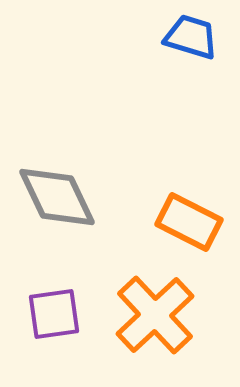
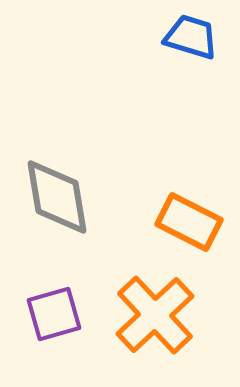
gray diamond: rotated 16 degrees clockwise
purple square: rotated 8 degrees counterclockwise
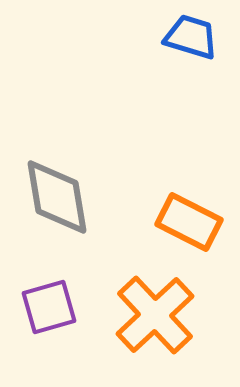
purple square: moved 5 px left, 7 px up
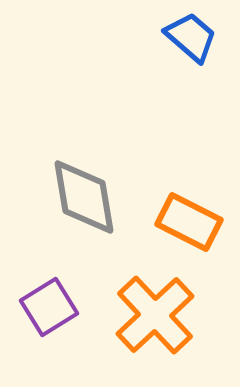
blue trapezoid: rotated 24 degrees clockwise
gray diamond: moved 27 px right
purple square: rotated 16 degrees counterclockwise
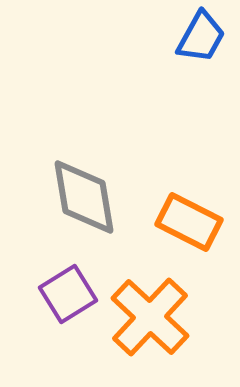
blue trapezoid: moved 10 px right; rotated 78 degrees clockwise
purple square: moved 19 px right, 13 px up
orange cross: moved 5 px left, 2 px down; rotated 4 degrees counterclockwise
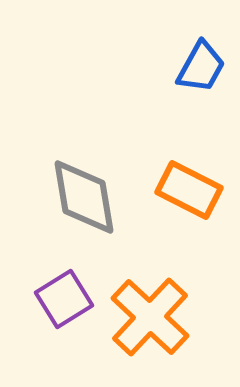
blue trapezoid: moved 30 px down
orange rectangle: moved 32 px up
purple square: moved 4 px left, 5 px down
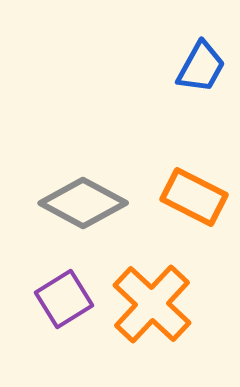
orange rectangle: moved 5 px right, 7 px down
gray diamond: moved 1 px left, 6 px down; rotated 52 degrees counterclockwise
orange cross: moved 2 px right, 13 px up
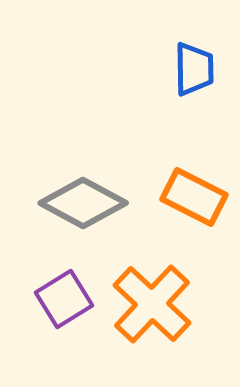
blue trapezoid: moved 7 px left, 2 px down; rotated 30 degrees counterclockwise
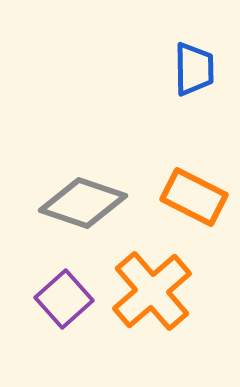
gray diamond: rotated 10 degrees counterclockwise
purple square: rotated 10 degrees counterclockwise
orange cross: moved 13 px up; rotated 6 degrees clockwise
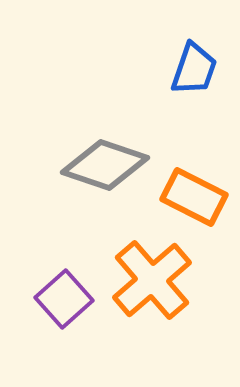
blue trapezoid: rotated 20 degrees clockwise
gray diamond: moved 22 px right, 38 px up
orange cross: moved 11 px up
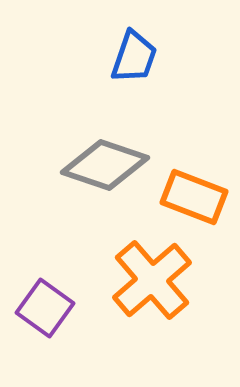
blue trapezoid: moved 60 px left, 12 px up
orange rectangle: rotated 6 degrees counterclockwise
purple square: moved 19 px left, 9 px down; rotated 12 degrees counterclockwise
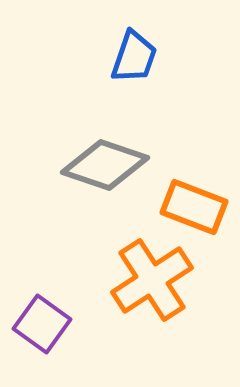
orange rectangle: moved 10 px down
orange cross: rotated 8 degrees clockwise
purple square: moved 3 px left, 16 px down
